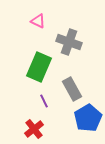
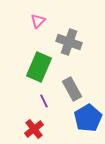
pink triangle: rotated 49 degrees clockwise
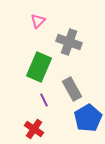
purple line: moved 1 px up
red cross: rotated 18 degrees counterclockwise
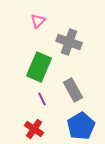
gray rectangle: moved 1 px right, 1 px down
purple line: moved 2 px left, 1 px up
blue pentagon: moved 7 px left, 8 px down
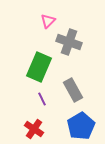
pink triangle: moved 10 px right
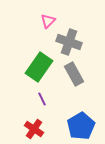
green rectangle: rotated 12 degrees clockwise
gray rectangle: moved 1 px right, 16 px up
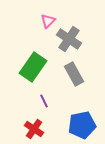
gray cross: moved 3 px up; rotated 15 degrees clockwise
green rectangle: moved 6 px left
purple line: moved 2 px right, 2 px down
blue pentagon: moved 1 px right, 1 px up; rotated 20 degrees clockwise
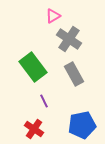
pink triangle: moved 5 px right, 5 px up; rotated 14 degrees clockwise
green rectangle: rotated 72 degrees counterclockwise
